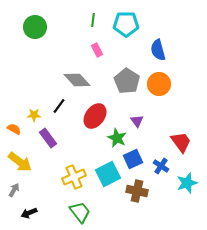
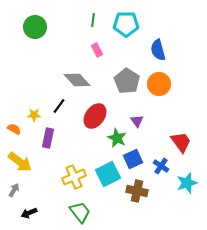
purple rectangle: rotated 48 degrees clockwise
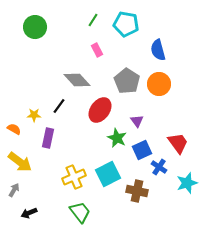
green line: rotated 24 degrees clockwise
cyan pentagon: rotated 10 degrees clockwise
red ellipse: moved 5 px right, 6 px up
red trapezoid: moved 3 px left, 1 px down
blue square: moved 9 px right, 9 px up
blue cross: moved 2 px left, 1 px down
